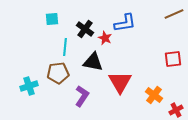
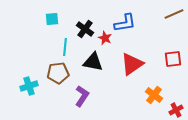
red triangle: moved 12 px right, 18 px up; rotated 25 degrees clockwise
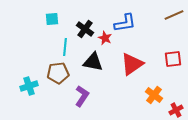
brown line: moved 1 px down
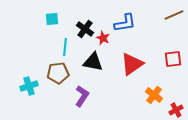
red star: moved 2 px left
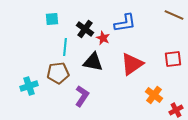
brown line: rotated 48 degrees clockwise
